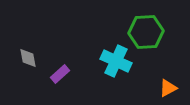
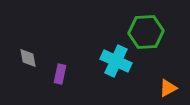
purple rectangle: rotated 36 degrees counterclockwise
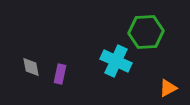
gray diamond: moved 3 px right, 9 px down
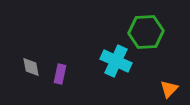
orange triangle: moved 1 px right, 1 px down; rotated 18 degrees counterclockwise
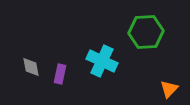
cyan cross: moved 14 px left
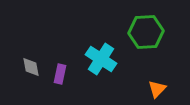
cyan cross: moved 1 px left, 2 px up; rotated 8 degrees clockwise
orange triangle: moved 12 px left
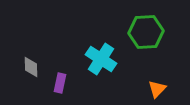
gray diamond: rotated 10 degrees clockwise
purple rectangle: moved 9 px down
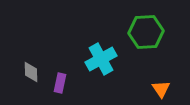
cyan cross: rotated 28 degrees clockwise
gray diamond: moved 5 px down
orange triangle: moved 4 px right; rotated 18 degrees counterclockwise
